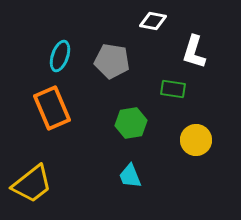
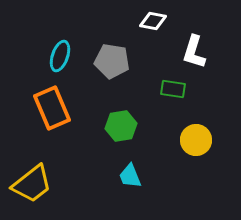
green hexagon: moved 10 px left, 3 px down
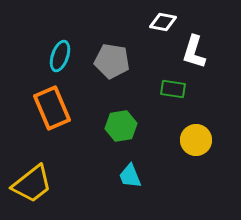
white diamond: moved 10 px right, 1 px down
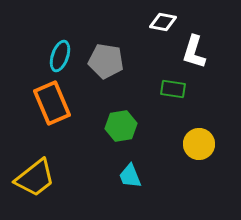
gray pentagon: moved 6 px left
orange rectangle: moved 5 px up
yellow circle: moved 3 px right, 4 px down
yellow trapezoid: moved 3 px right, 6 px up
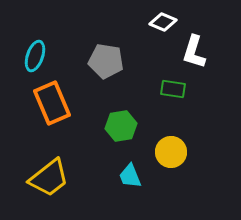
white diamond: rotated 12 degrees clockwise
cyan ellipse: moved 25 px left
yellow circle: moved 28 px left, 8 px down
yellow trapezoid: moved 14 px right
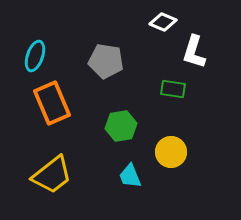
yellow trapezoid: moved 3 px right, 3 px up
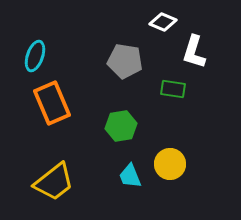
gray pentagon: moved 19 px right
yellow circle: moved 1 px left, 12 px down
yellow trapezoid: moved 2 px right, 7 px down
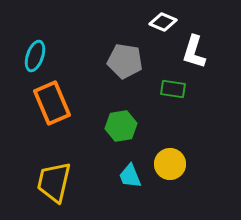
yellow trapezoid: rotated 141 degrees clockwise
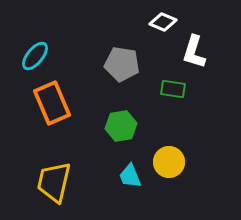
cyan ellipse: rotated 20 degrees clockwise
gray pentagon: moved 3 px left, 3 px down
yellow circle: moved 1 px left, 2 px up
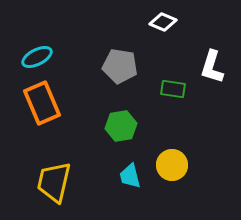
white L-shape: moved 18 px right, 15 px down
cyan ellipse: moved 2 px right, 1 px down; rotated 24 degrees clockwise
gray pentagon: moved 2 px left, 2 px down
orange rectangle: moved 10 px left
yellow circle: moved 3 px right, 3 px down
cyan trapezoid: rotated 8 degrees clockwise
